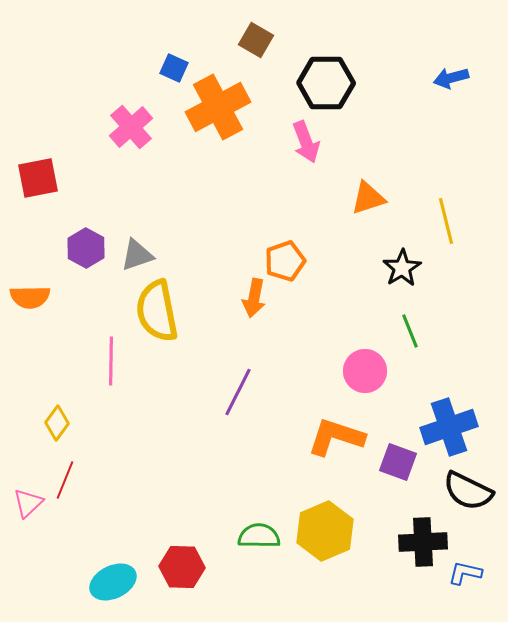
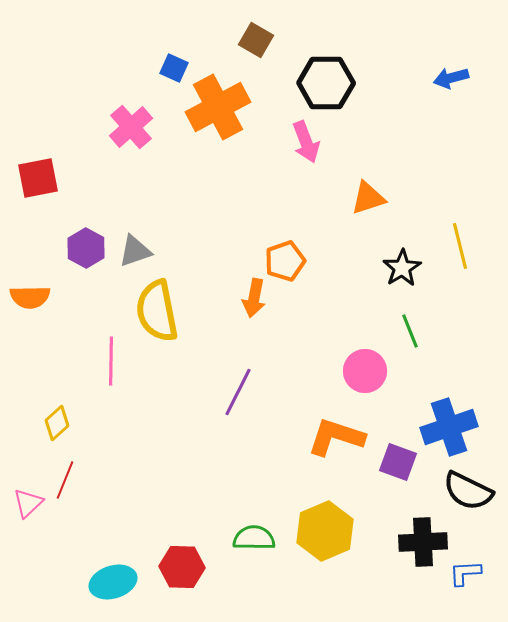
yellow line: moved 14 px right, 25 px down
gray triangle: moved 2 px left, 4 px up
yellow diamond: rotated 12 degrees clockwise
green semicircle: moved 5 px left, 2 px down
blue L-shape: rotated 16 degrees counterclockwise
cyan ellipse: rotated 9 degrees clockwise
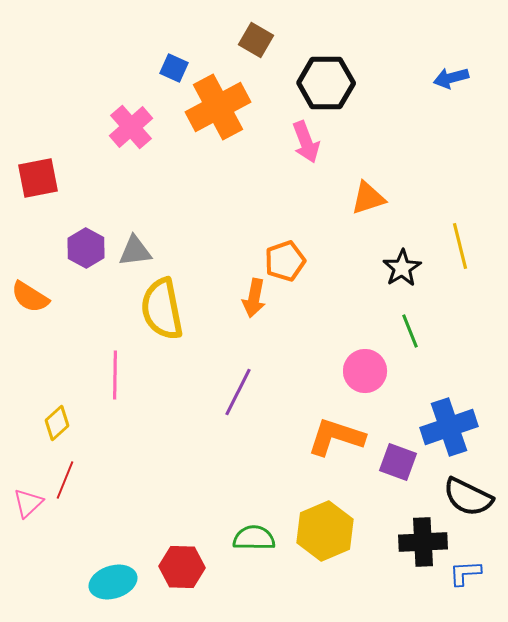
gray triangle: rotated 12 degrees clockwise
orange semicircle: rotated 33 degrees clockwise
yellow semicircle: moved 5 px right, 2 px up
pink line: moved 4 px right, 14 px down
black semicircle: moved 6 px down
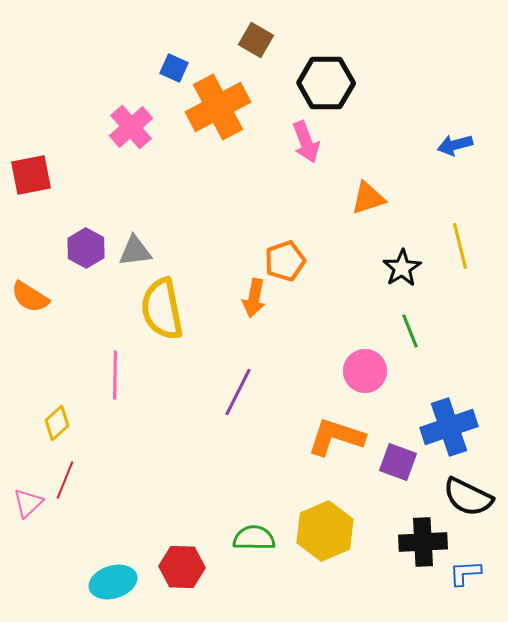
blue arrow: moved 4 px right, 67 px down
red square: moved 7 px left, 3 px up
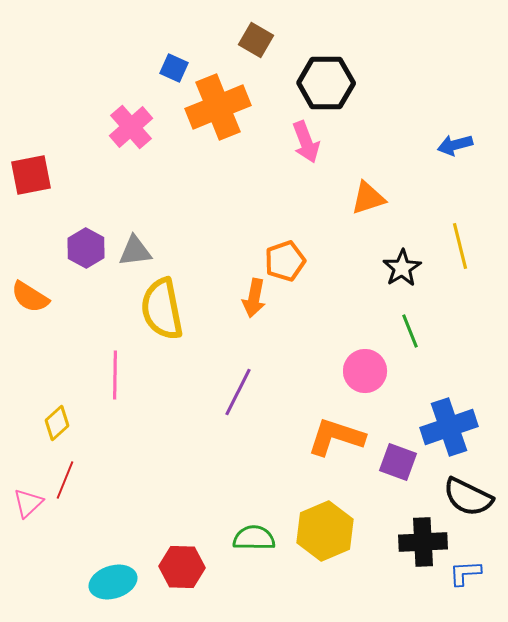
orange cross: rotated 6 degrees clockwise
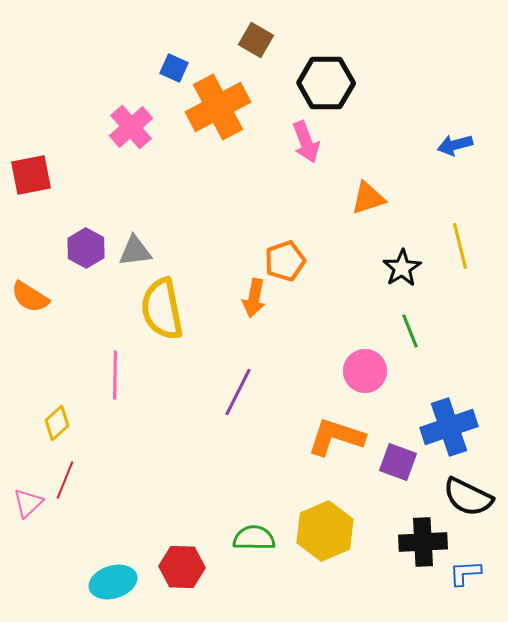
orange cross: rotated 6 degrees counterclockwise
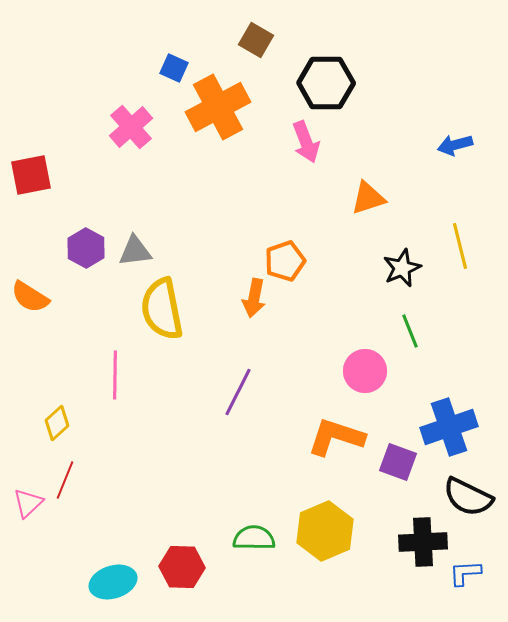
black star: rotated 9 degrees clockwise
